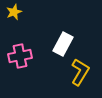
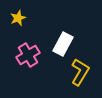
yellow star: moved 4 px right, 6 px down
pink cross: moved 8 px right, 1 px up; rotated 20 degrees counterclockwise
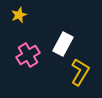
yellow star: moved 1 px right, 3 px up
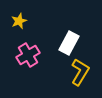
yellow star: moved 6 px down
white rectangle: moved 6 px right, 1 px up
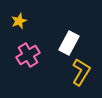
yellow L-shape: moved 1 px right
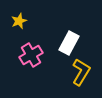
pink cross: moved 3 px right
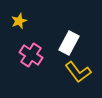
pink cross: rotated 25 degrees counterclockwise
yellow L-shape: moved 3 px left; rotated 112 degrees clockwise
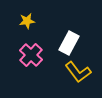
yellow star: moved 8 px right; rotated 14 degrees clockwise
pink cross: rotated 10 degrees clockwise
